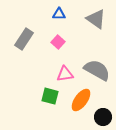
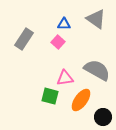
blue triangle: moved 5 px right, 10 px down
pink triangle: moved 4 px down
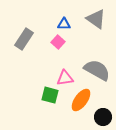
green square: moved 1 px up
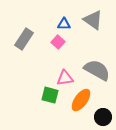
gray triangle: moved 3 px left, 1 px down
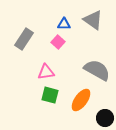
pink triangle: moved 19 px left, 6 px up
black circle: moved 2 px right, 1 px down
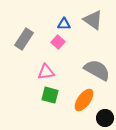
orange ellipse: moved 3 px right
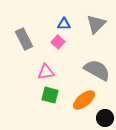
gray triangle: moved 3 px right, 4 px down; rotated 40 degrees clockwise
gray rectangle: rotated 60 degrees counterclockwise
orange ellipse: rotated 15 degrees clockwise
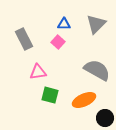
pink triangle: moved 8 px left
orange ellipse: rotated 15 degrees clockwise
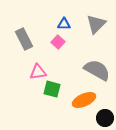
green square: moved 2 px right, 6 px up
